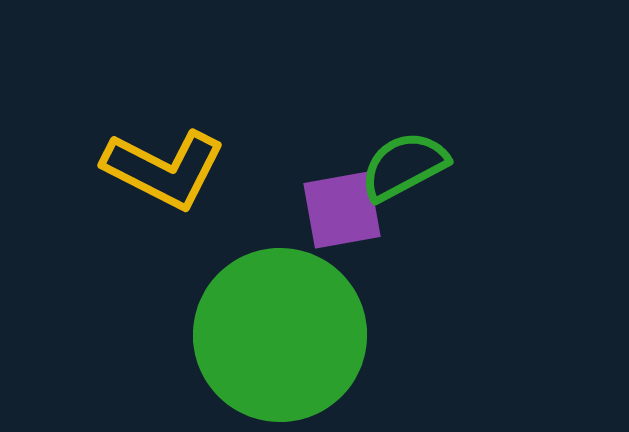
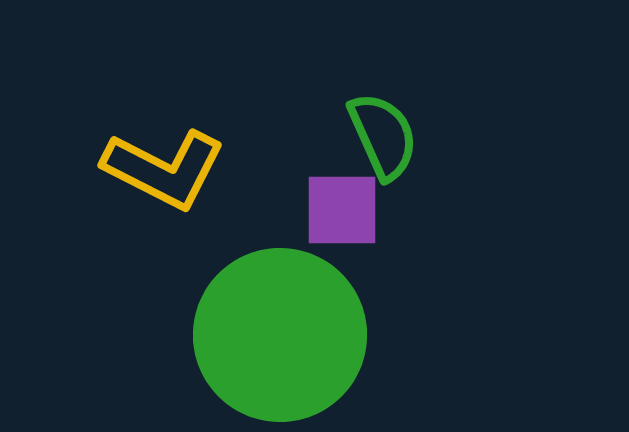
green semicircle: moved 21 px left, 30 px up; rotated 94 degrees clockwise
purple square: rotated 10 degrees clockwise
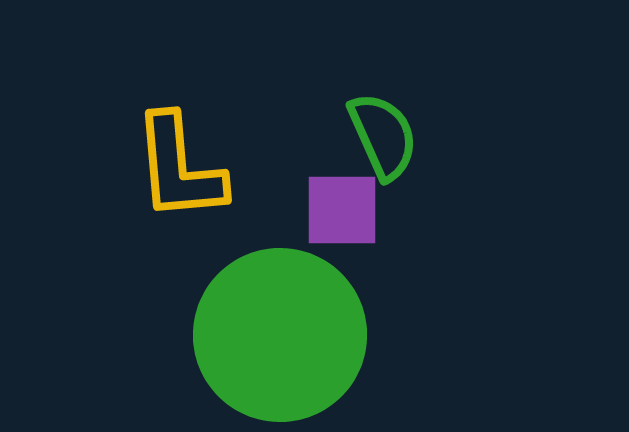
yellow L-shape: moved 15 px right, 1 px up; rotated 58 degrees clockwise
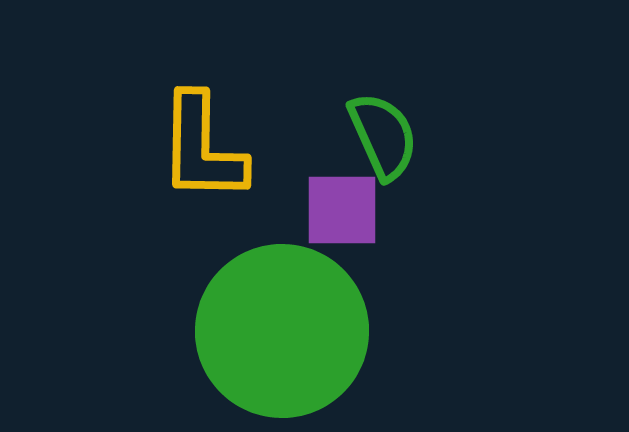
yellow L-shape: moved 23 px right, 20 px up; rotated 6 degrees clockwise
green circle: moved 2 px right, 4 px up
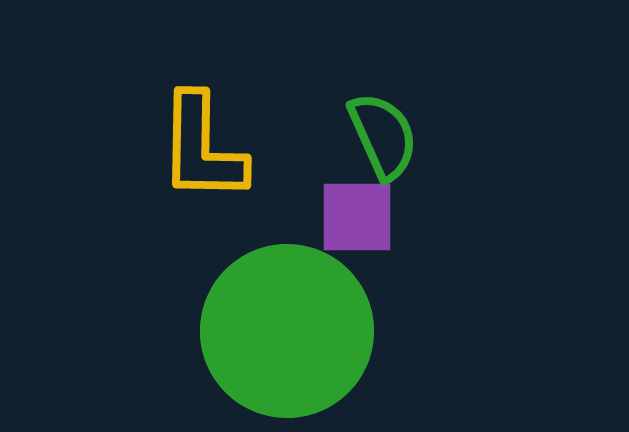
purple square: moved 15 px right, 7 px down
green circle: moved 5 px right
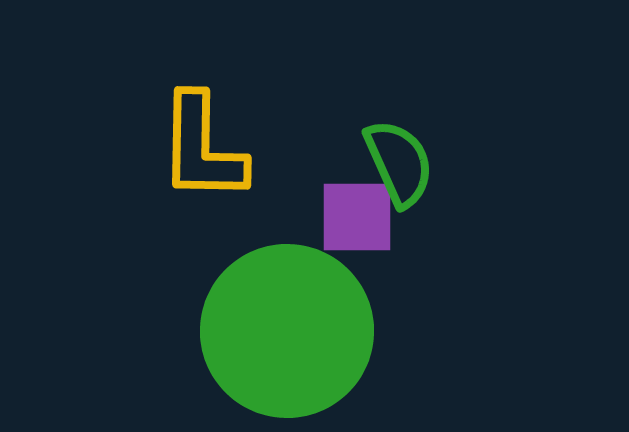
green semicircle: moved 16 px right, 27 px down
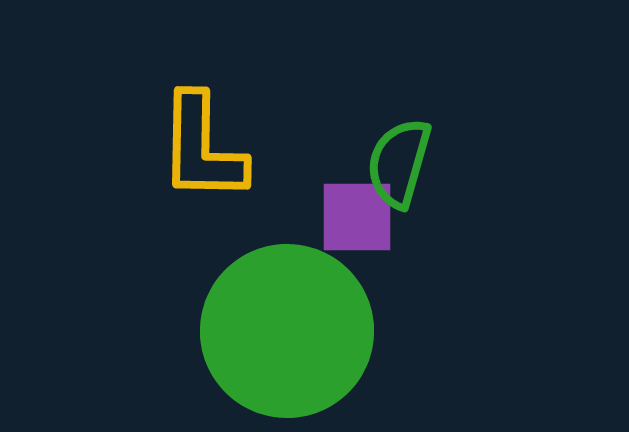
green semicircle: rotated 140 degrees counterclockwise
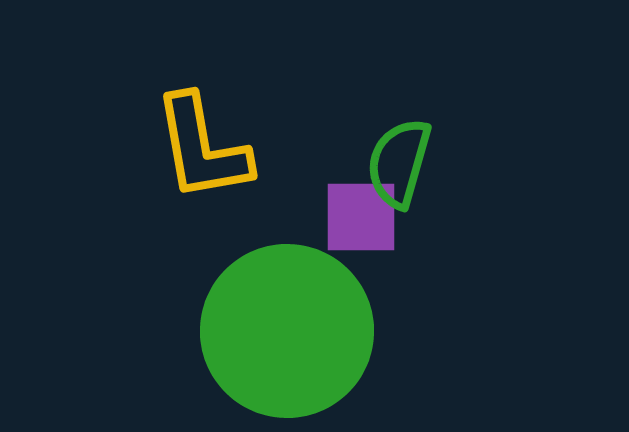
yellow L-shape: rotated 11 degrees counterclockwise
purple square: moved 4 px right
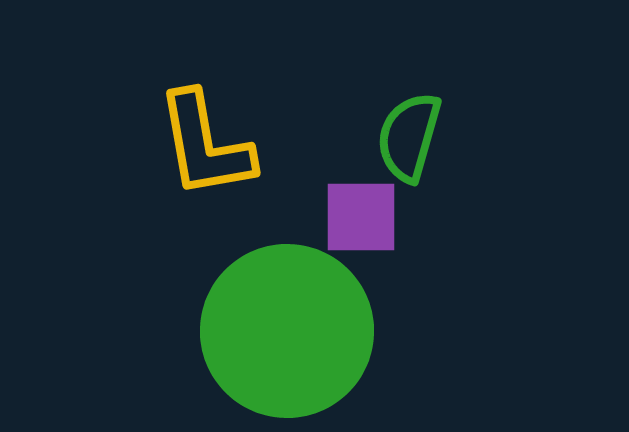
yellow L-shape: moved 3 px right, 3 px up
green semicircle: moved 10 px right, 26 px up
